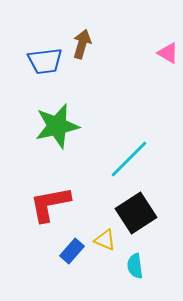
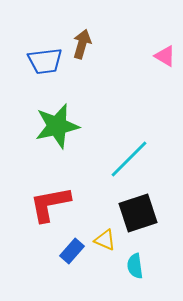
pink triangle: moved 3 px left, 3 px down
black square: moved 2 px right; rotated 15 degrees clockwise
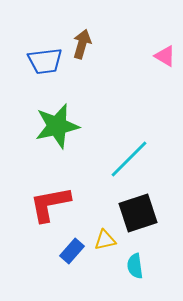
yellow triangle: rotated 35 degrees counterclockwise
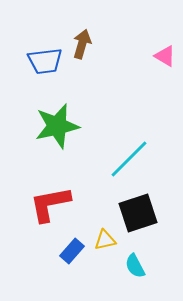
cyan semicircle: rotated 20 degrees counterclockwise
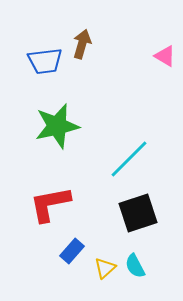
yellow triangle: moved 28 px down; rotated 30 degrees counterclockwise
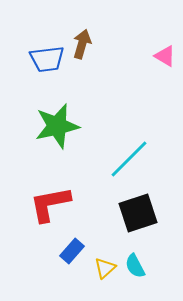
blue trapezoid: moved 2 px right, 2 px up
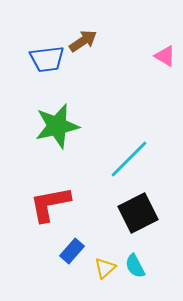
brown arrow: moved 1 px right, 3 px up; rotated 40 degrees clockwise
black square: rotated 9 degrees counterclockwise
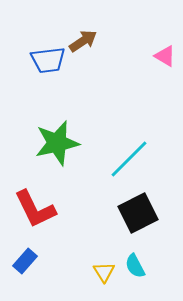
blue trapezoid: moved 1 px right, 1 px down
green star: moved 17 px down
red L-shape: moved 15 px left, 5 px down; rotated 105 degrees counterclockwise
blue rectangle: moved 47 px left, 10 px down
yellow triangle: moved 1 px left, 4 px down; rotated 20 degrees counterclockwise
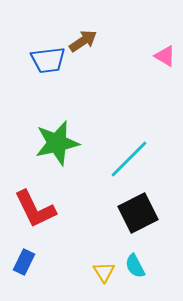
blue rectangle: moved 1 px left, 1 px down; rotated 15 degrees counterclockwise
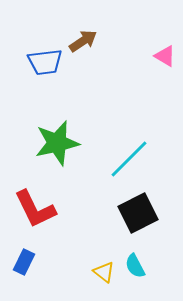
blue trapezoid: moved 3 px left, 2 px down
yellow triangle: rotated 20 degrees counterclockwise
